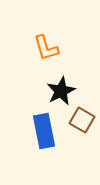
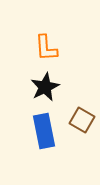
orange L-shape: rotated 12 degrees clockwise
black star: moved 16 px left, 4 px up
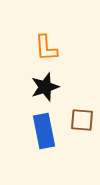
black star: rotated 8 degrees clockwise
brown square: rotated 25 degrees counterclockwise
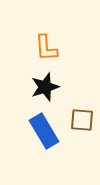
blue rectangle: rotated 20 degrees counterclockwise
